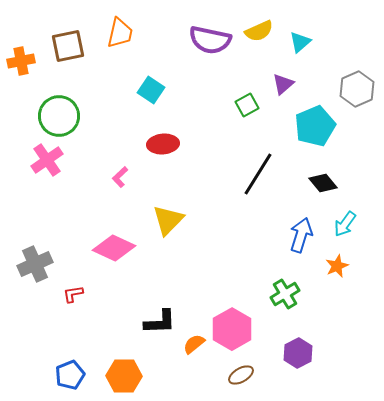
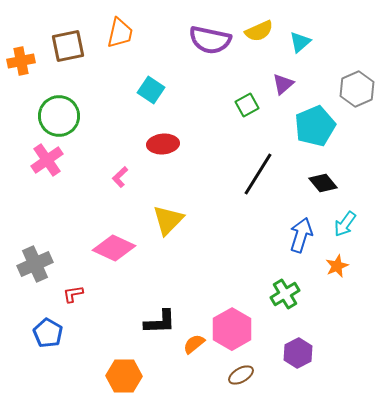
blue pentagon: moved 22 px left, 42 px up; rotated 20 degrees counterclockwise
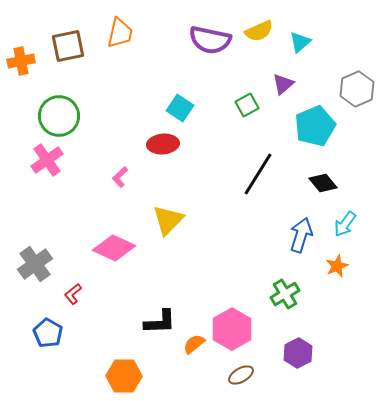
cyan square: moved 29 px right, 18 px down
gray cross: rotated 12 degrees counterclockwise
red L-shape: rotated 30 degrees counterclockwise
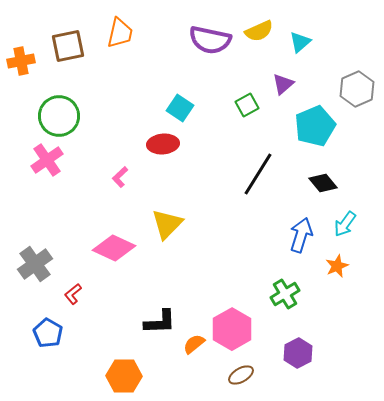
yellow triangle: moved 1 px left, 4 px down
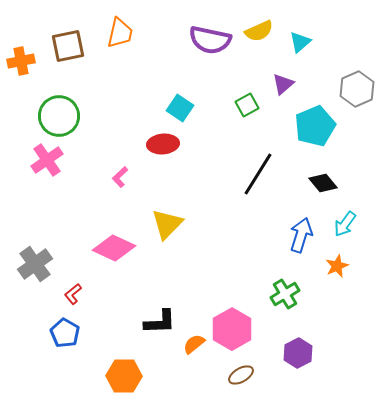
blue pentagon: moved 17 px right
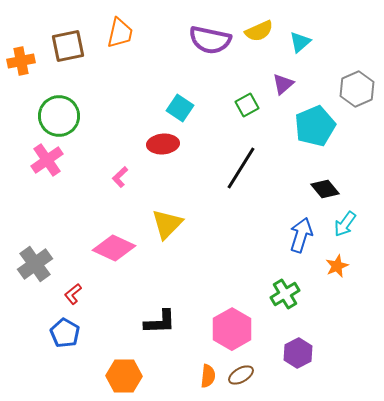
black line: moved 17 px left, 6 px up
black diamond: moved 2 px right, 6 px down
orange semicircle: moved 14 px right, 32 px down; rotated 135 degrees clockwise
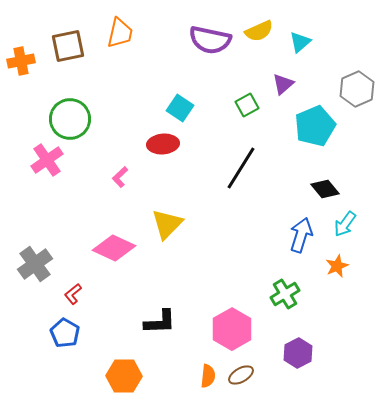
green circle: moved 11 px right, 3 px down
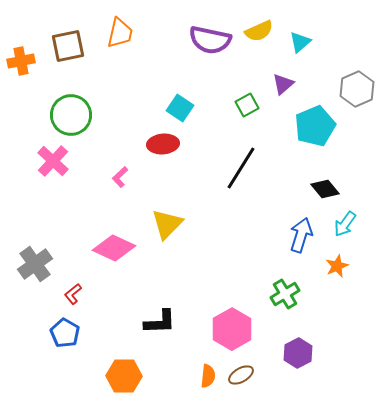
green circle: moved 1 px right, 4 px up
pink cross: moved 6 px right, 1 px down; rotated 12 degrees counterclockwise
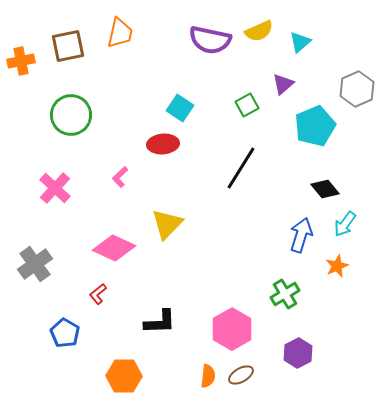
pink cross: moved 2 px right, 27 px down
red L-shape: moved 25 px right
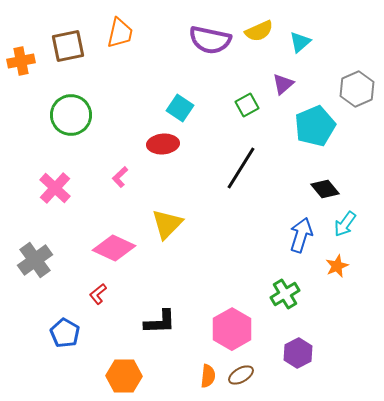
gray cross: moved 4 px up
